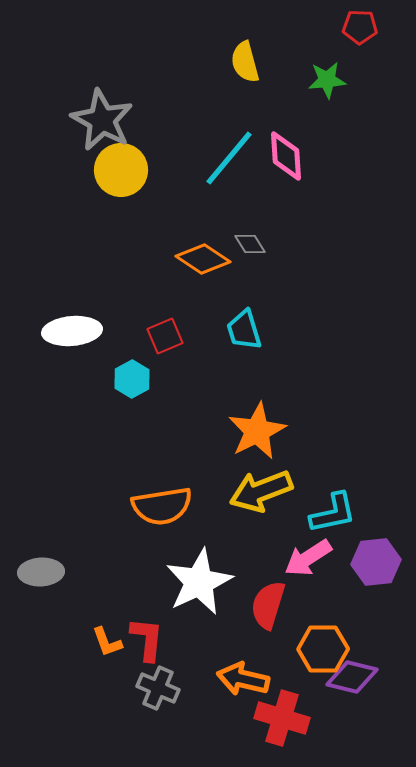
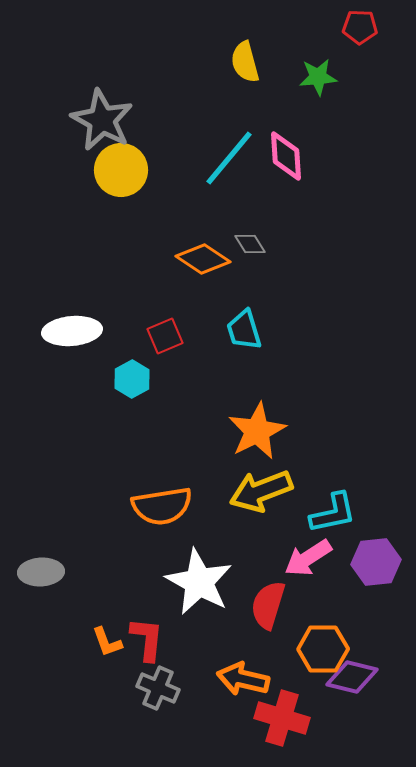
green star: moved 9 px left, 3 px up
white star: rotated 18 degrees counterclockwise
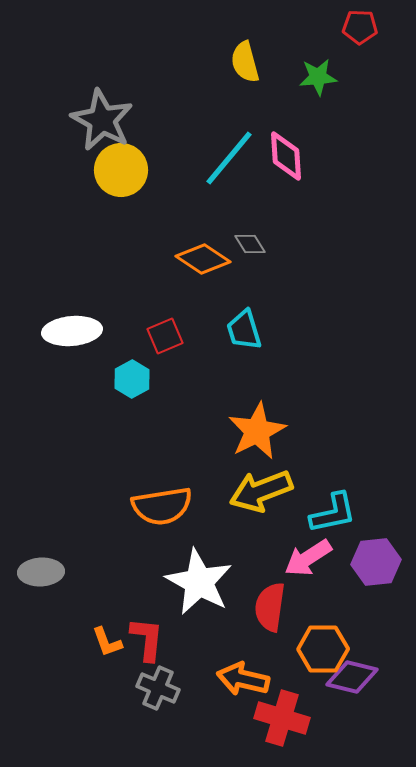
red semicircle: moved 2 px right, 2 px down; rotated 9 degrees counterclockwise
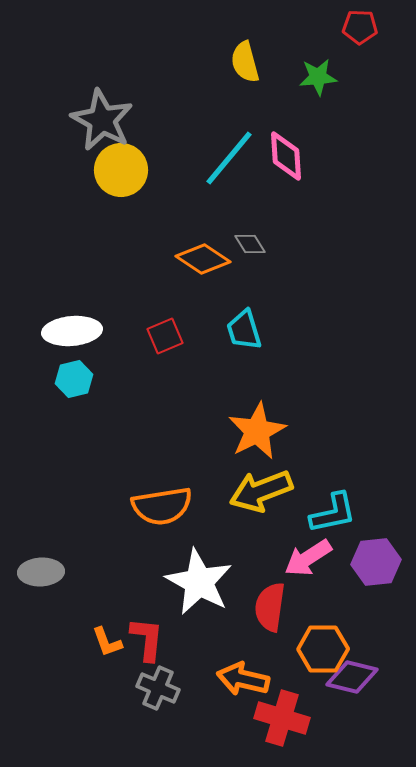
cyan hexagon: moved 58 px left; rotated 15 degrees clockwise
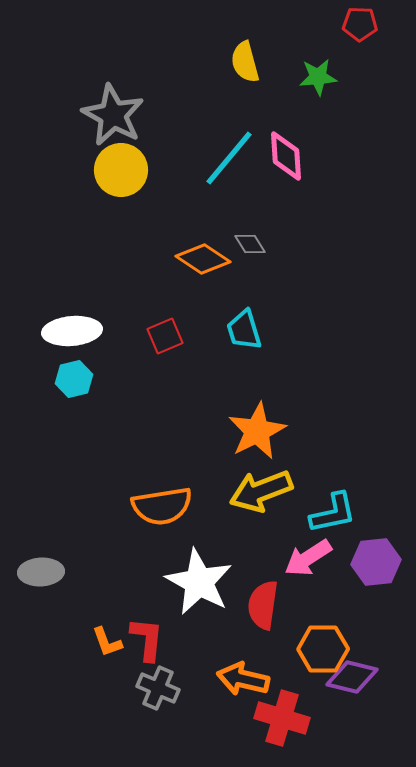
red pentagon: moved 3 px up
gray star: moved 11 px right, 5 px up
red semicircle: moved 7 px left, 2 px up
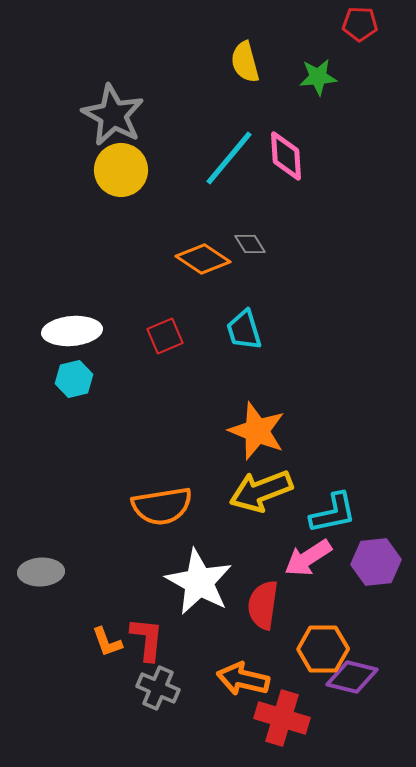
orange star: rotated 24 degrees counterclockwise
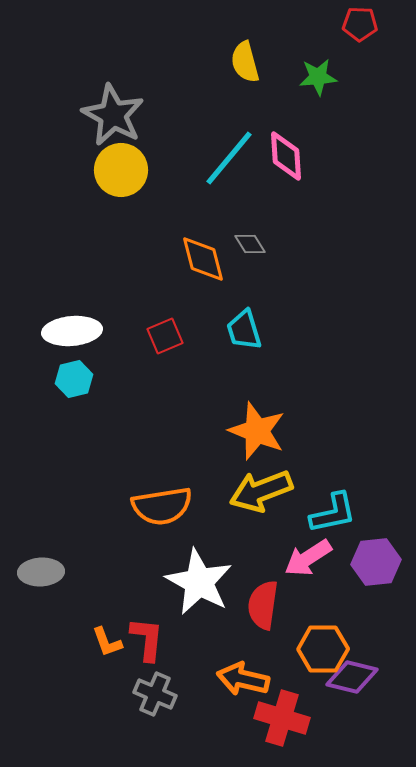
orange diamond: rotated 42 degrees clockwise
gray cross: moved 3 px left, 6 px down
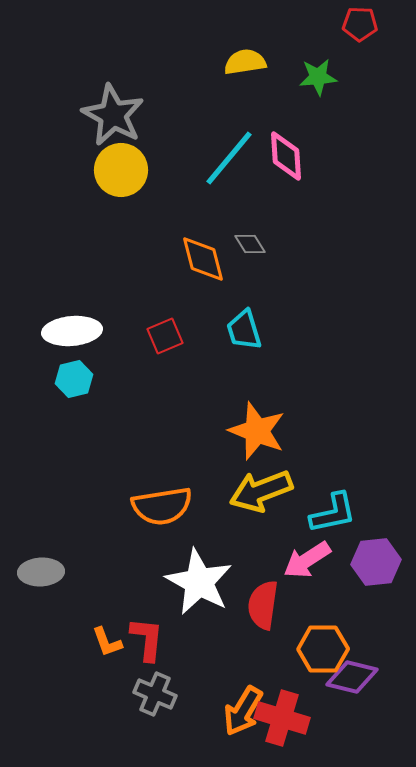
yellow semicircle: rotated 96 degrees clockwise
pink arrow: moved 1 px left, 2 px down
orange arrow: moved 32 px down; rotated 72 degrees counterclockwise
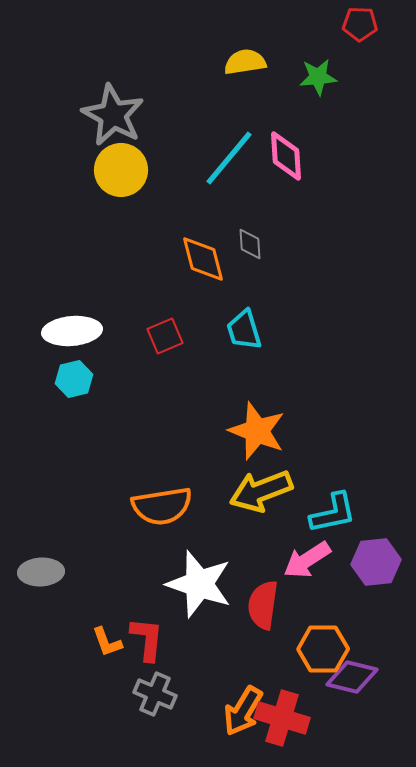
gray diamond: rotated 28 degrees clockwise
white star: moved 2 px down; rotated 10 degrees counterclockwise
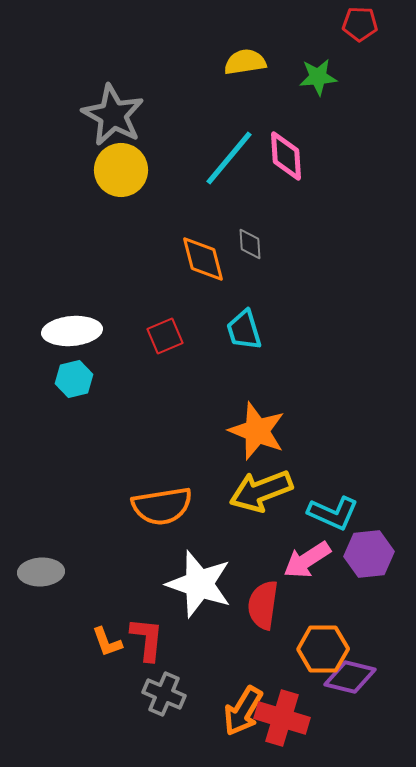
cyan L-shape: rotated 36 degrees clockwise
purple hexagon: moved 7 px left, 8 px up
purple diamond: moved 2 px left
gray cross: moved 9 px right
